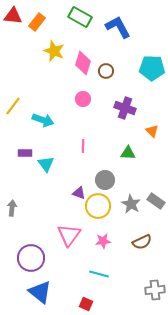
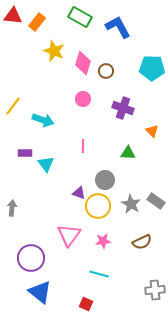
purple cross: moved 2 px left
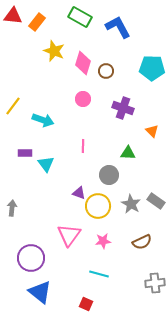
gray circle: moved 4 px right, 5 px up
gray cross: moved 7 px up
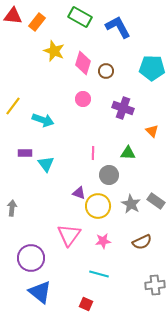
pink line: moved 10 px right, 7 px down
gray cross: moved 2 px down
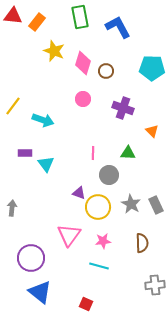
green rectangle: rotated 50 degrees clockwise
gray rectangle: moved 4 px down; rotated 30 degrees clockwise
yellow circle: moved 1 px down
brown semicircle: moved 1 px down; rotated 66 degrees counterclockwise
cyan line: moved 8 px up
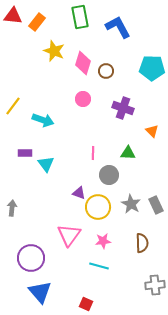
blue triangle: rotated 10 degrees clockwise
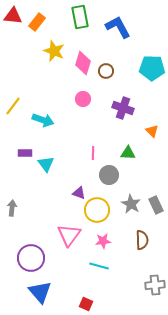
yellow circle: moved 1 px left, 3 px down
brown semicircle: moved 3 px up
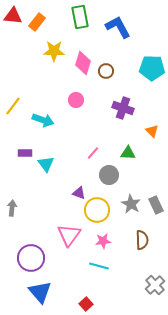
yellow star: rotated 20 degrees counterclockwise
pink circle: moved 7 px left, 1 px down
pink line: rotated 40 degrees clockwise
gray cross: rotated 36 degrees counterclockwise
red square: rotated 24 degrees clockwise
